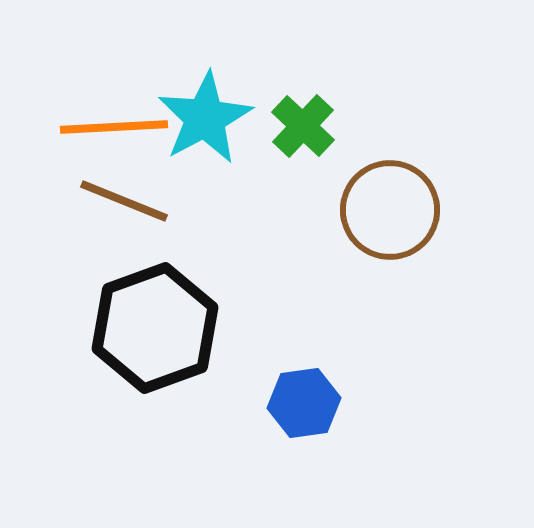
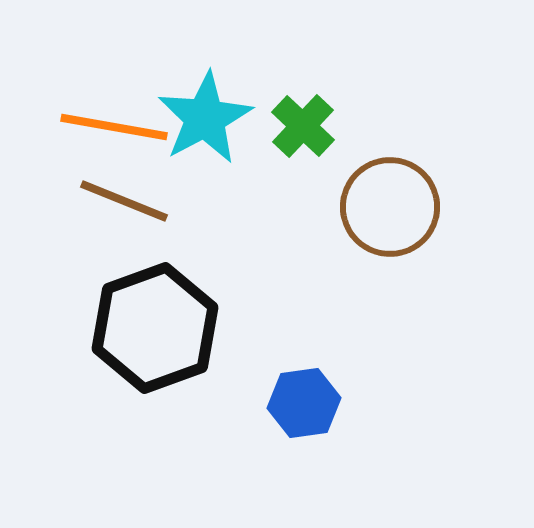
orange line: rotated 13 degrees clockwise
brown circle: moved 3 px up
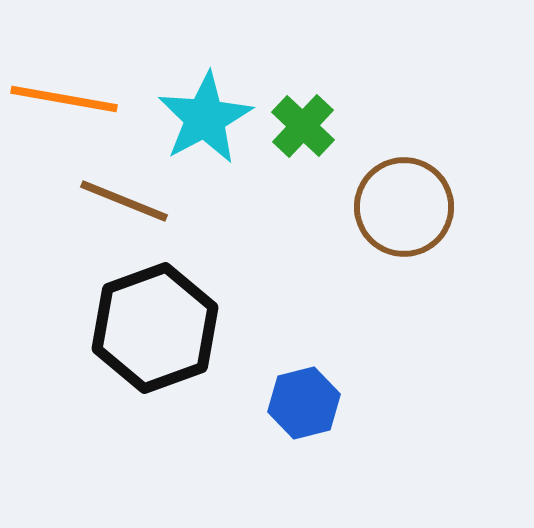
orange line: moved 50 px left, 28 px up
brown circle: moved 14 px right
blue hexagon: rotated 6 degrees counterclockwise
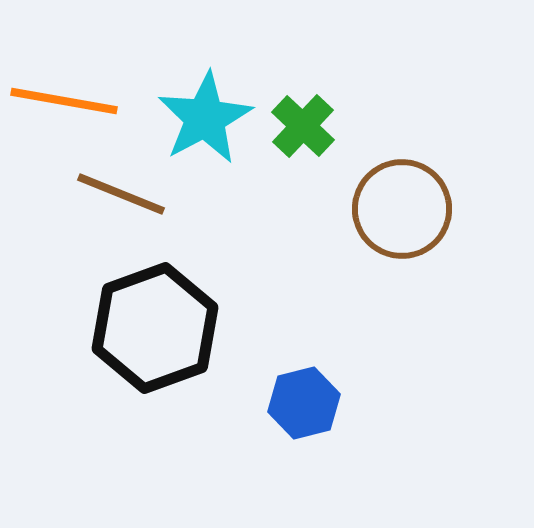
orange line: moved 2 px down
brown line: moved 3 px left, 7 px up
brown circle: moved 2 px left, 2 px down
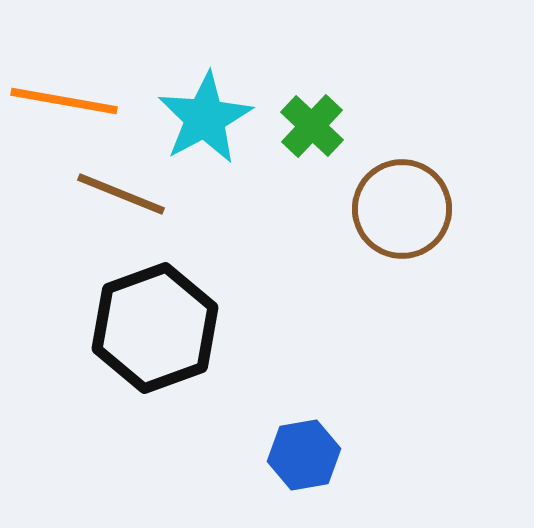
green cross: moved 9 px right
blue hexagon: moved 52 px down; rotated 4 degrees clockwise
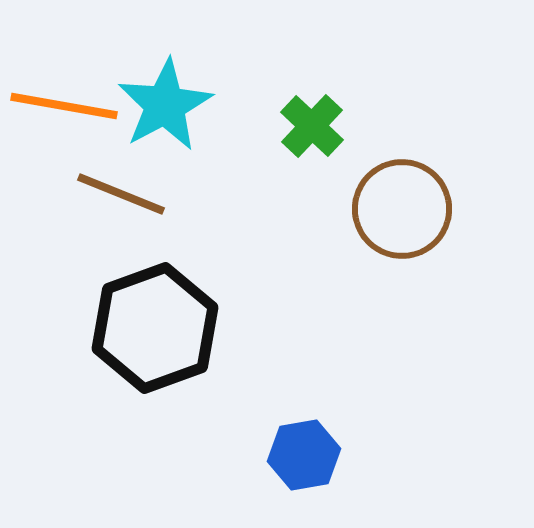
orange line: moved 5 px down
cyan star: moved 40 px left, 13 px up
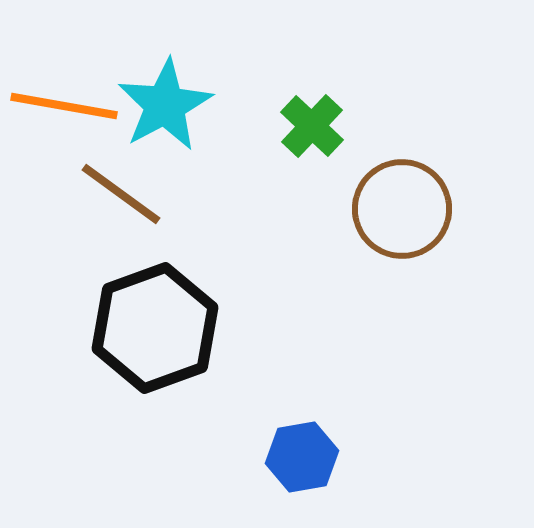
brown line: rotated 14 degrees clockwise
blue hexagon: moved 2 px left, 2 px down
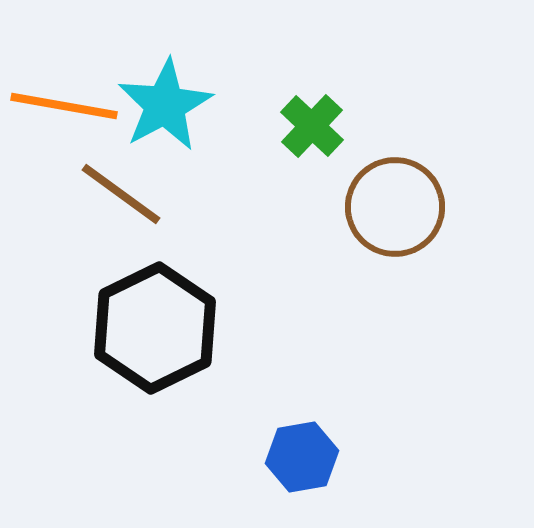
brown circle: moved 7 px left, 2 px up
black hexagon: rotated 6 degrees counterclockwise
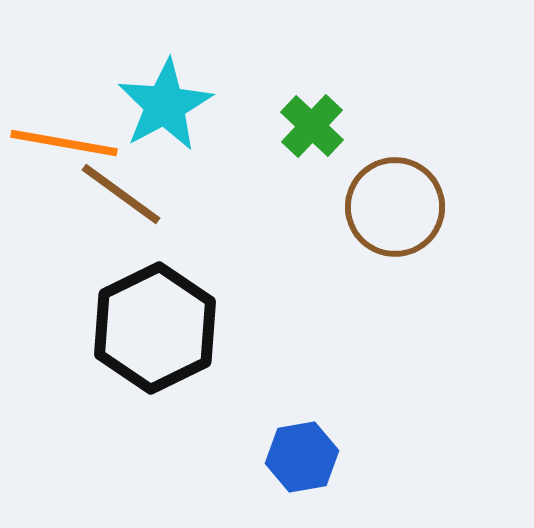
orange line: moved 37 px down
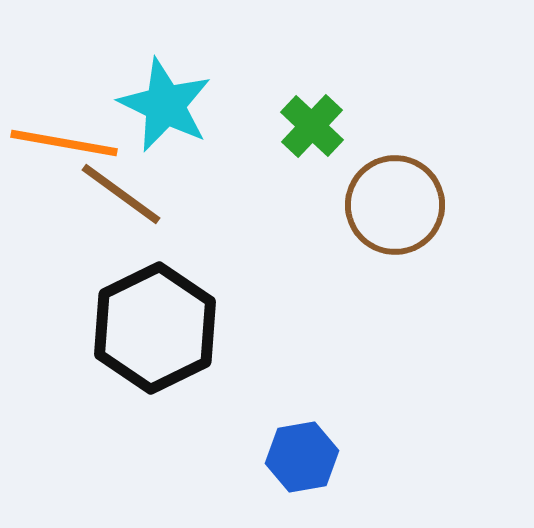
cyan star: rotated 18 degrees counterclockwise
brown circle: moved 2 px up
